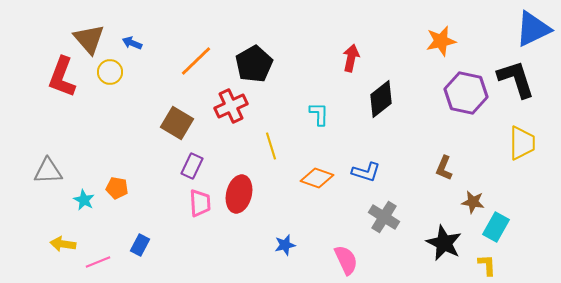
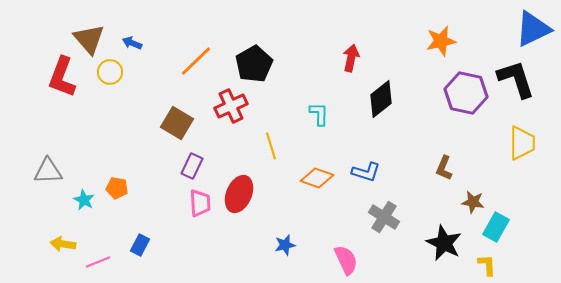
red ellipse: rotated 9 degrees clockwise
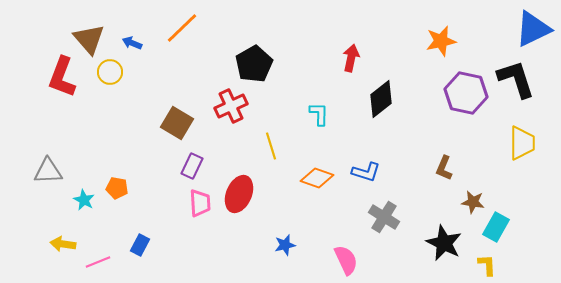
orange line: moved 14 px left, 33 px up
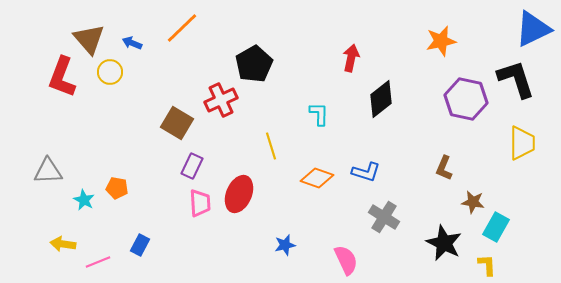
purple hexagon: moved 6 px down
red cross: moved 10 px left, 6 px up
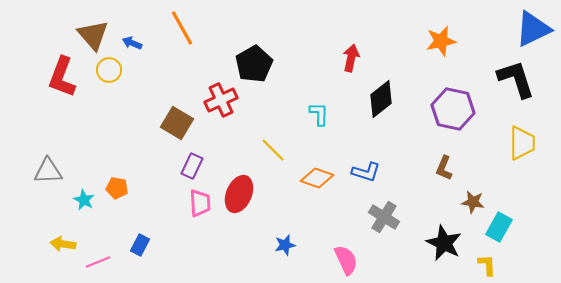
orange line: rotated 75 degrees counterclockwise
brown triangle: moved 4 px right, 4 px up
yellow circle: moved 1 px left, 2 px up
purple hexagon: moved 13 px left, 10 px down
yellow line: moved 2 px right, 4 px down; rotated 28 degrees counterclockwise
cyan rectangle: moved 3 px right
